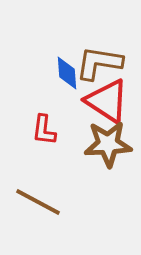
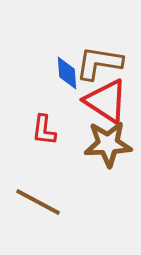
red triangle: moved 1 px left
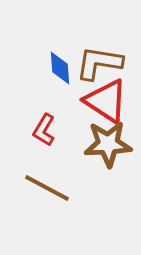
blue diamond: moved 7 px left, 5 px up
red L-shape: rotated 24 degrees clockwise
brown line: moved 9 px right, 14 px up
